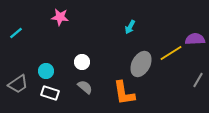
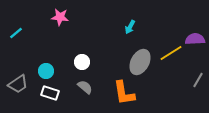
gray ellipse: moved 1 px left, 2 px up
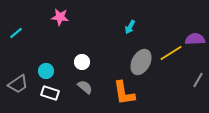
gray ellipse: moved 1 px right
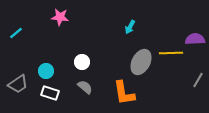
yellow line: rotated 30 degrees clockwise
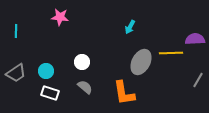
cyan line: moved 2 px up; rotated 48 degrees counterclockwise
gray trapezoid: moved 2 px left, 11 px up
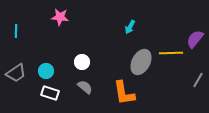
purple semicircle: rotated 48 degrees counterclockwise
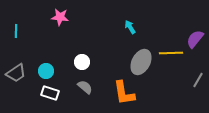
cyan arrow: rotated 120 degrees clockwise
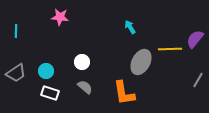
yellow line: moved 1 px left, 4 px up
